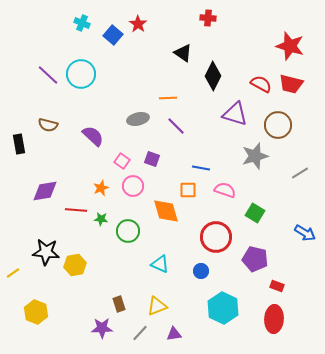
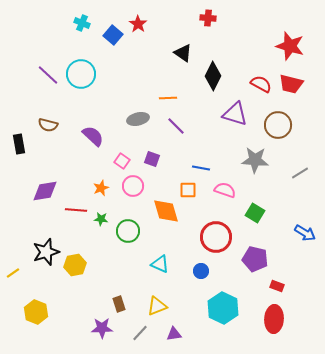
gray star at (255, 156): moved 4 px down; rotated 20 degrees clockwise
black star at (46, 252): rotated 24 degrees counterclockwise
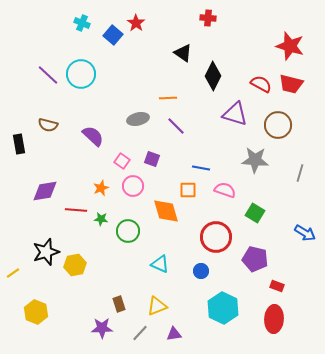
red star at (138, 24): moved 2 px left, 1 px up
gray line at (300, 173): rotated 42 degrees counterclockwise
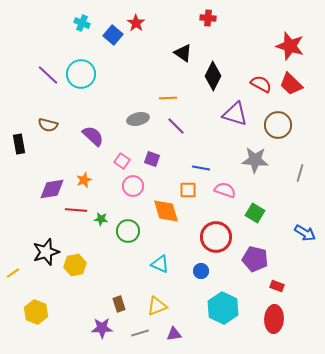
red trapezoid at (291, 84): rotated 30 degrees clockwise
orange star at (101, 188): moved 17 px left, 8 px up
purple diamond at (45, 191): moved 7 px right, 2 px up
gray line at (140, 333): rotated 30 degrees clockwise
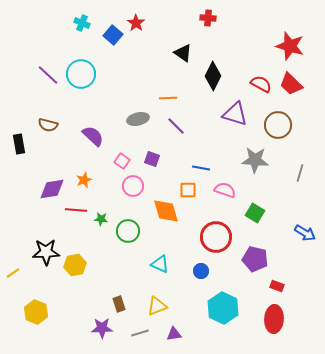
black star at (46, 252): rotated 16 degrees clockwise
